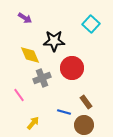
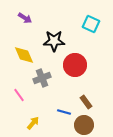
cyan square: rotated 18 degrees counterclockwise
yellow diamond: moved 6 px left
red circle: moved 3 px right, 3 px up
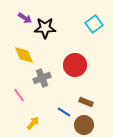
cyan square: moved 3 px right; rotated 30 degrees clockwise
black star: moved 9 px left, 13 px up
brown rectangle: rotated 32 degrees counterclockwise
blue line: rotated 16 degrees clockwise
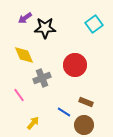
purple arrow: rotated 112 degrees clockwise
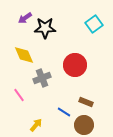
yellow arrow: moved 3 px right, 2 px down
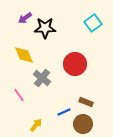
cyan square: moved 1 px left, 1 px up
red circle: moved 1 px up
gray cross: rotated 30 degrees counterclockwise
blue line: rotated 56 degrees counterclockwise
brown circle: moved 1 px left, 1 px up
